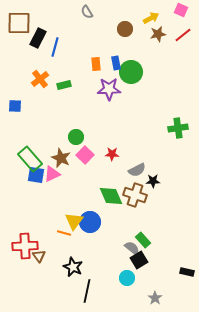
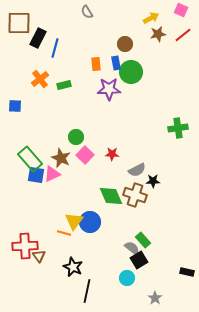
brown circle at (125, 29): moved 15 px down
blue line at (55, 47): moved 1 px down
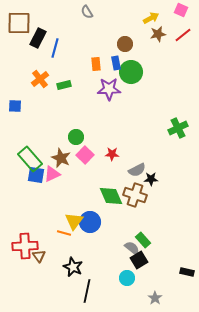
green cross at (178, 128): rotated 18 degrees counterclockwise
black star at (153, 181): moved 2 px left, 2 px up
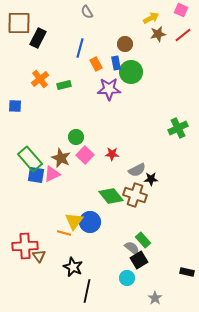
blue line at (55, 48): moved 25 px right
orange rectangle at (96, 64): rotated 24 degrees counterclockwise
green diamond at (111, 196): rotated 15 degrees counterclockwise
